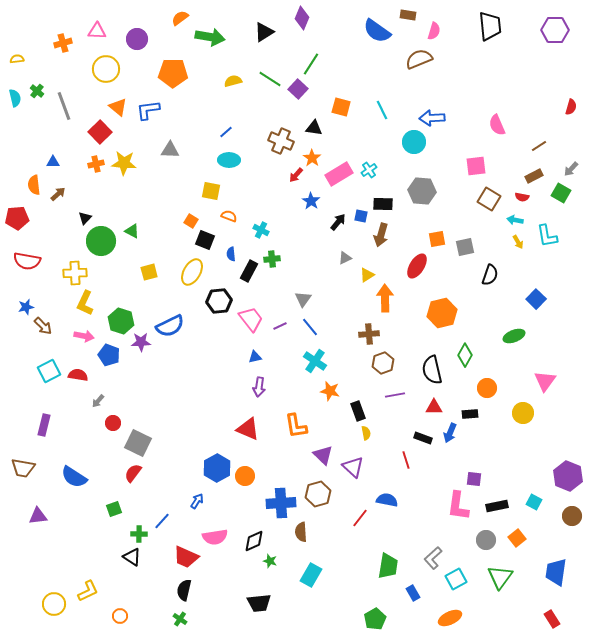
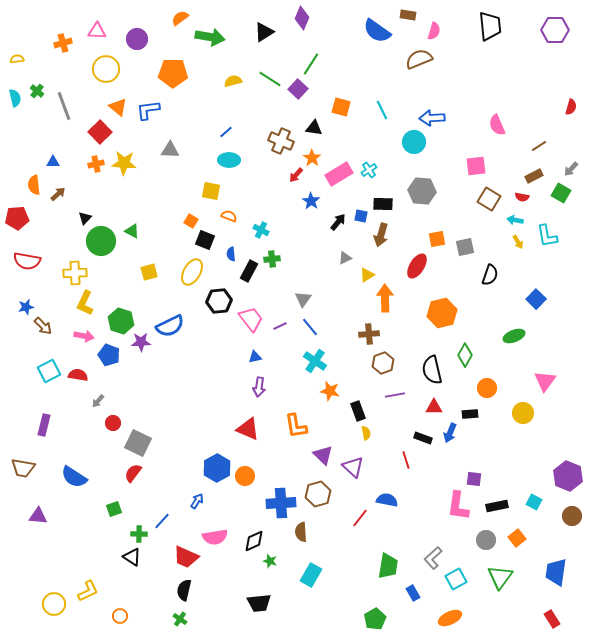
purple triangle at (38, 516): rotated 12 degrees clockwise
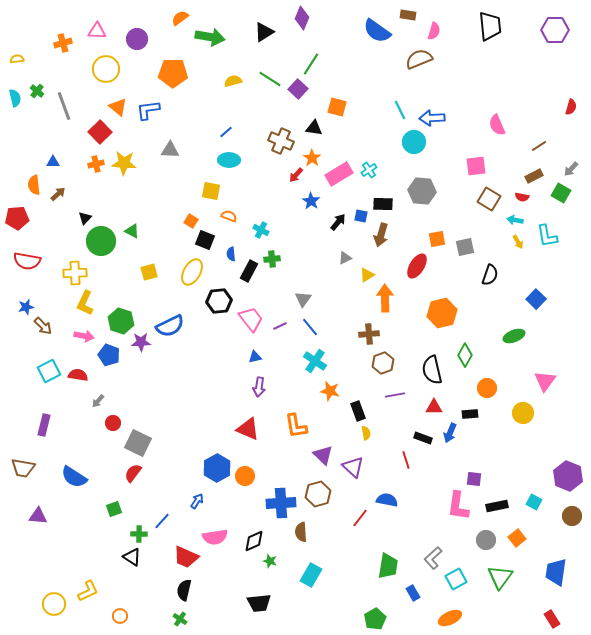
orange square at (341, 107): moved 4 px left
cyan line at (382, 110): moved 18 px right
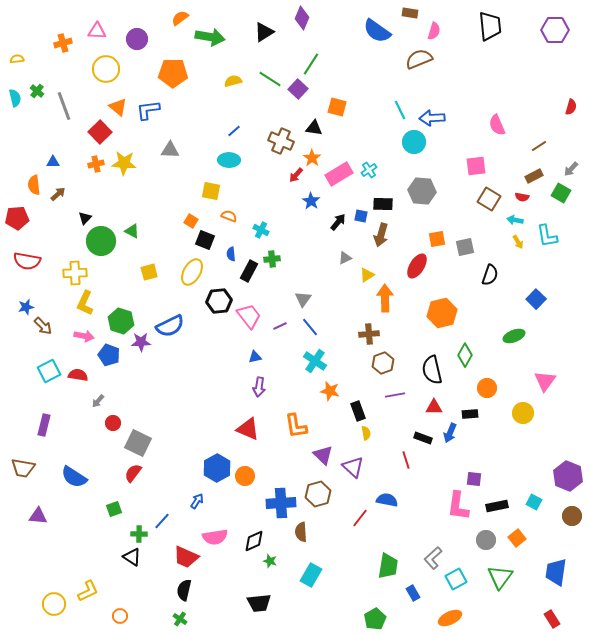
brown rectangle at (408, 15): moved 2 px right, 2 px up
blue line at (226, 132): moved 8 px right, 1 px up
pink trapezoid at (251, 319): moved 2 px left, 3 px up
